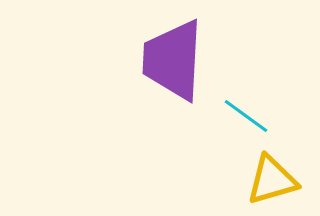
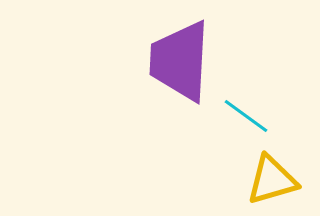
purple trapezoid: moved 7 px right, 1 px down
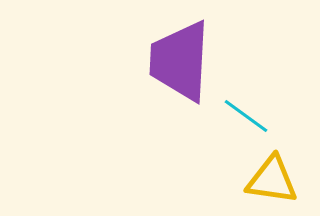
yellow triangle: rotated 24 degrees clockwise
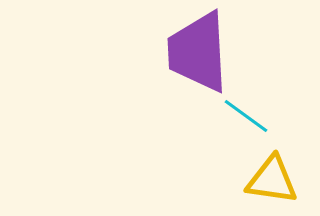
purple trapezoid: moved 18 px right, 9 px up; rotated 6 degrees counterclockwise
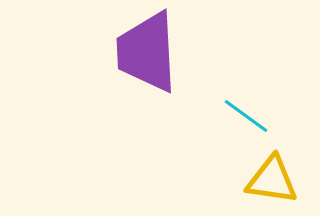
purple trapezoid: moved 51 px left
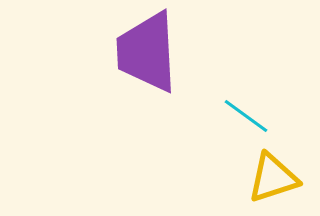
yellow triangle: moved 1 px right, 2 px up; rotated 26 degrees counterclockwise
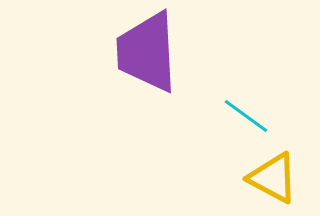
yellow triangle: rotated 46 degrees clockwise
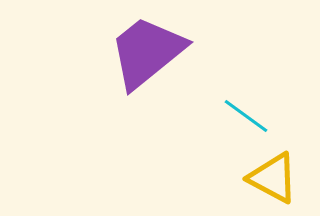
purple trapezoid: rotated 54 degrees clockwise
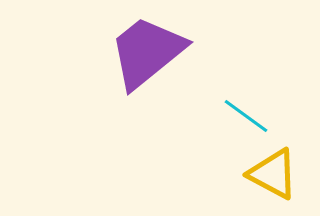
yellow triangle: moved 4 px up
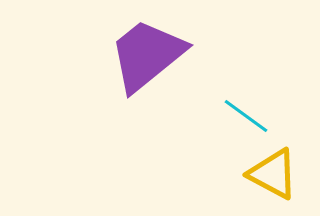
purple trapezoid: moved 3 px down
